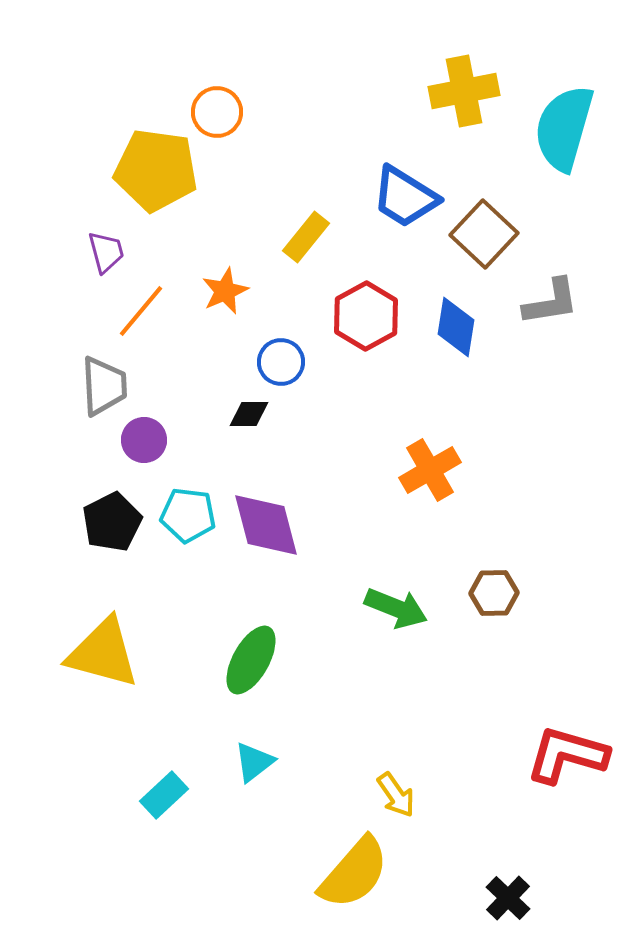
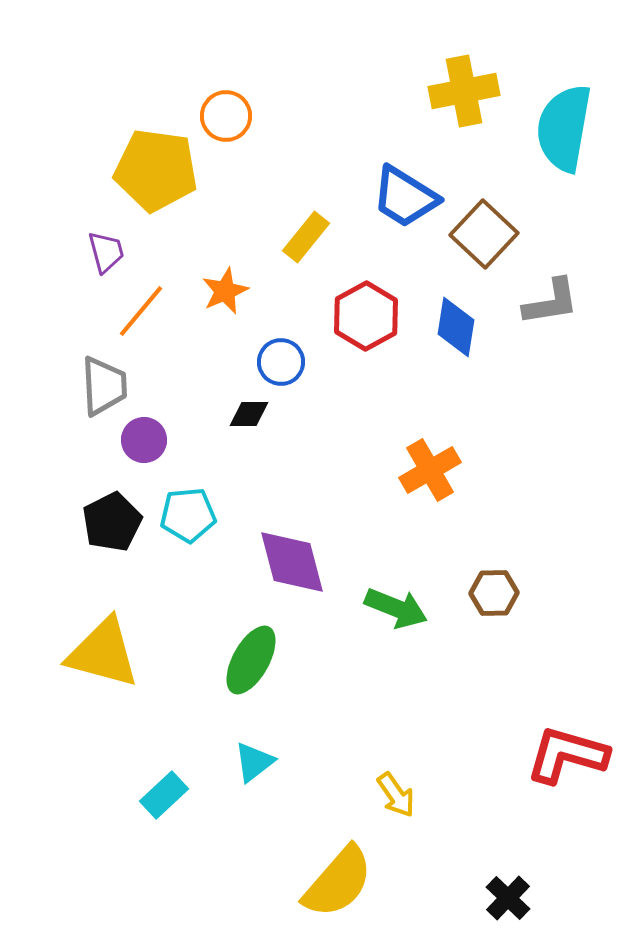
orange circle: moved 9 px right, 4 px down
cyan semicircle: rotated 6 degrees counterclockwise
cyan pentagon: rotated 12 degrees counterclockwise
purple diamond: moved 26 px right, 37 px down
yellow semicircle: moved 16 px left, 9 px down
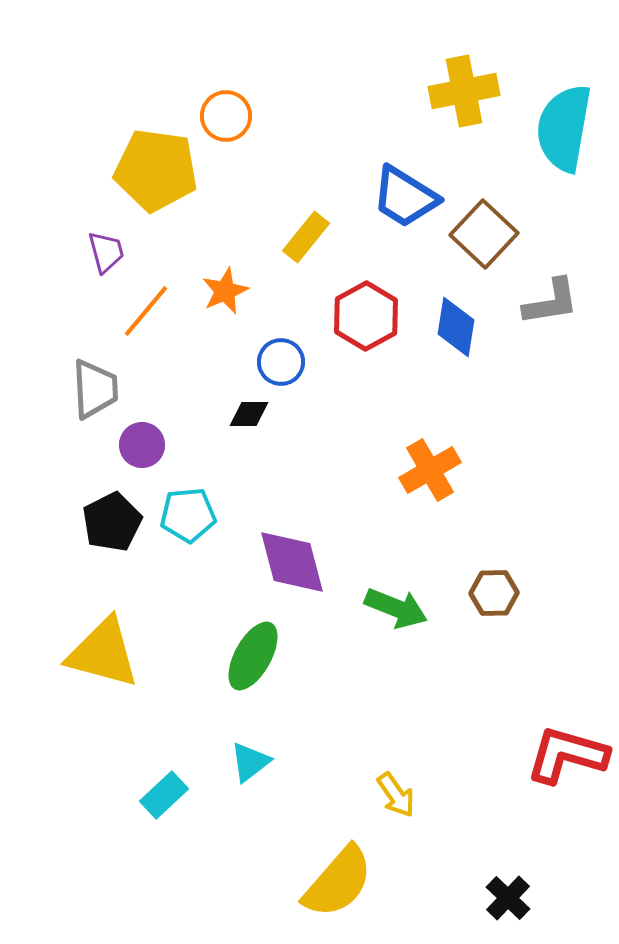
orange line: moved 5 px right
gray trapezoid: moved 9 px left, 3 px down
purple circle: moved 2 px left, 5 px down
green ellipse: moved 2 px right, 4 px up
cyan triangle: moved 4 px left
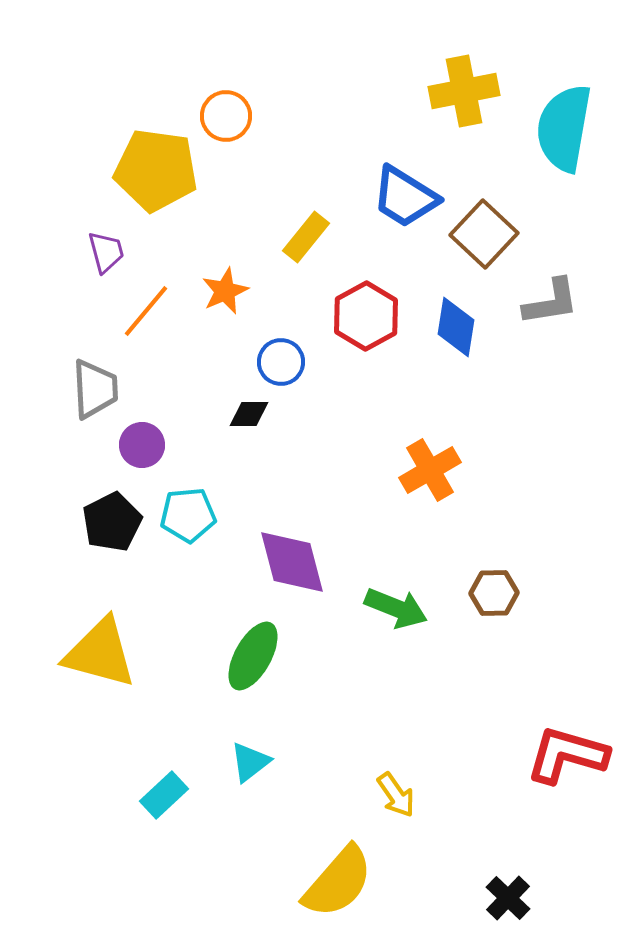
yellow triangle: moved 3 px left
